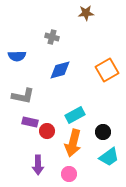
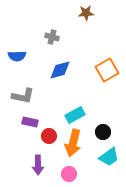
red circle: moved 2 px right, 5 px down
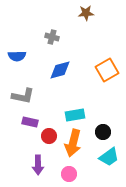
cyan rectangle: rotated 18 degrees clockwise
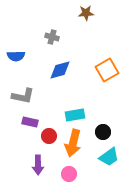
blue semicircle: moved 1 px left
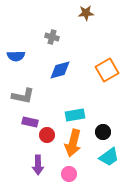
red circle: moved 2 px left, 1 px up
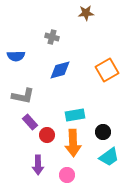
purple rectangle: rotated 35 degrees clockwise
orange arrow: rotated 16 degrees counterclockwise
pink circle: moved 2 px left, 1 px down
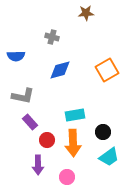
red circle: moved 5 px down
pink circle: moved 2 px down
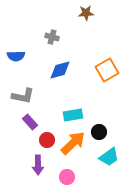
cyan rectangle: moved 2 px left
black circle: moved 4 px left
orange arrow: rotated 132 degrees counterclockwise
